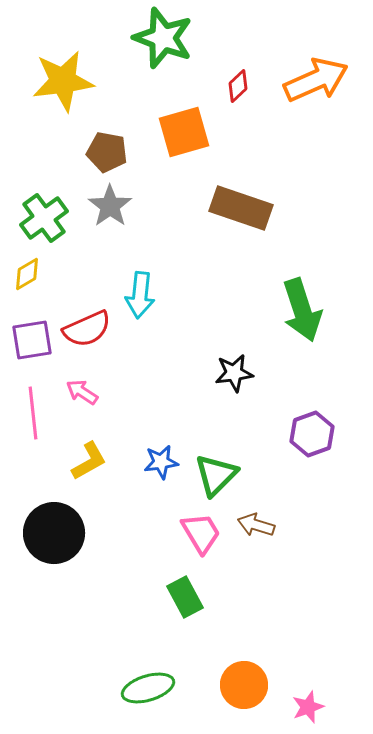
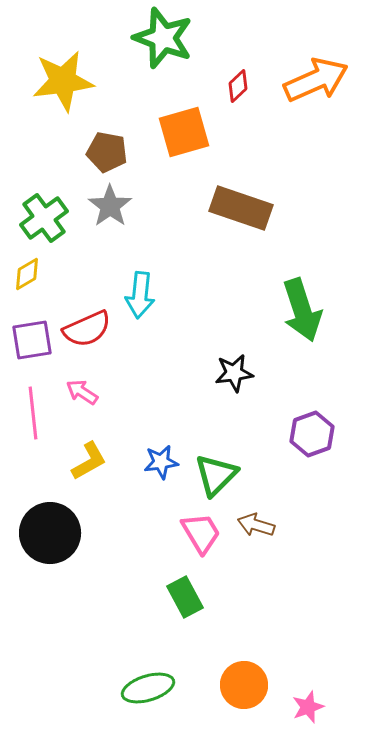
black circle: moved 4 px left
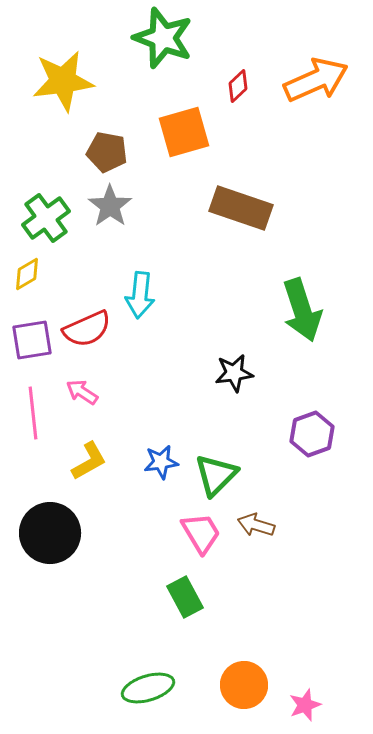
green cross: moved 2 px right
pink star: moved 3 px left, 2 px up
